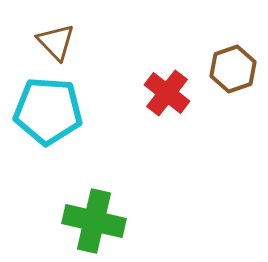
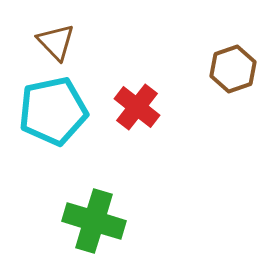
red cross: moved 30 px left, 14 px down
cyan pentagon: moved 5 px right; rotated 16 degrees counterclockwise
green cross: rotated 4 degrees clockwise
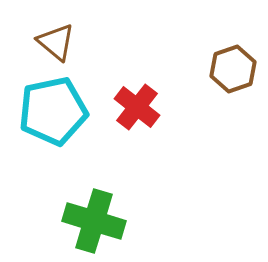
brown triangle: rotated 6 degrees counterclockwise
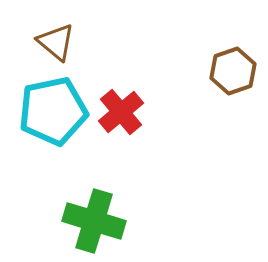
brown hexagon: moved 2 px down
red cross: moved 16 px left, 5 px down; rotated 12 degrees clockwise
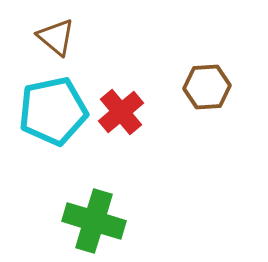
brown triangle: moved 5 px up
brown hexagon: moved 26 px left, 16 px down; rotated 15 degrees clockwise
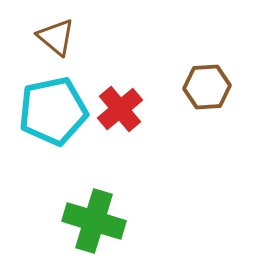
red cross: moved 1 px left, 3 px up
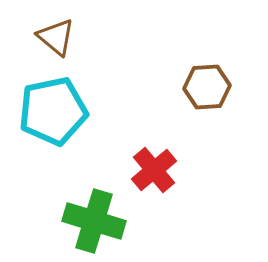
red cross: moved 34 px right, 61 px down
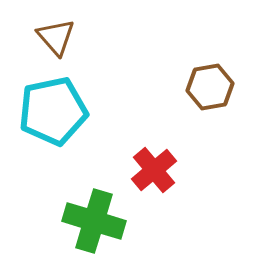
brown triangle: rotated 9 degrees clockwise
brown hexagon: moved 3 px right; rotated 6 degrees counterclockwise
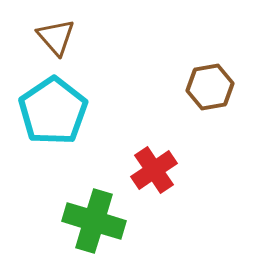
cyan pentagon: rotated 22 degrees counterclockwise
red cross: rotated 6 degrees clockwise
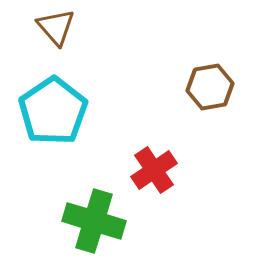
brown triangle: moved 10 px up
